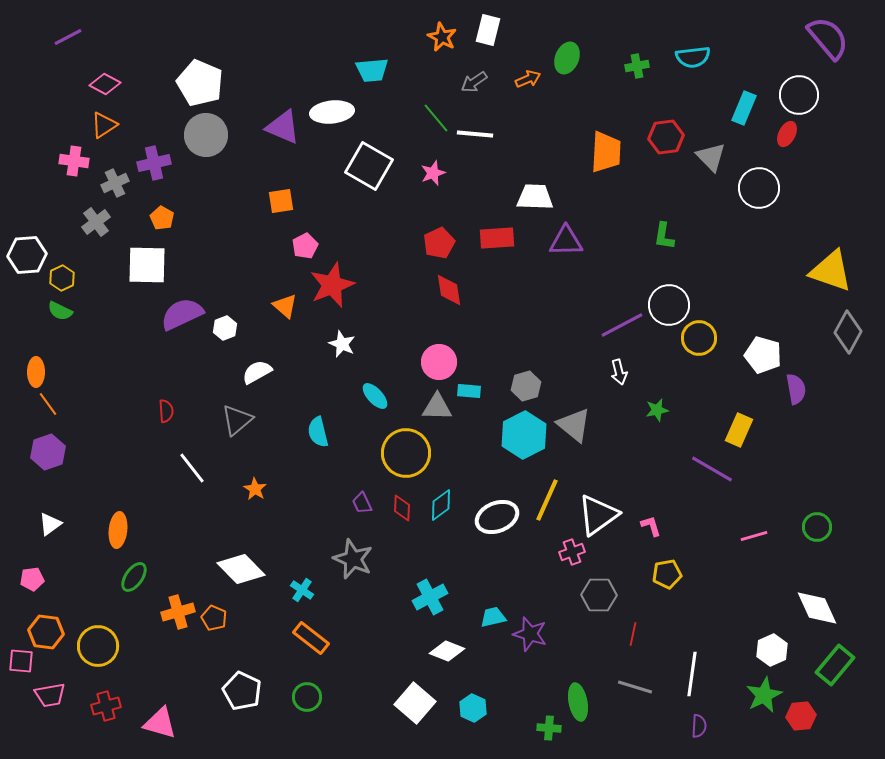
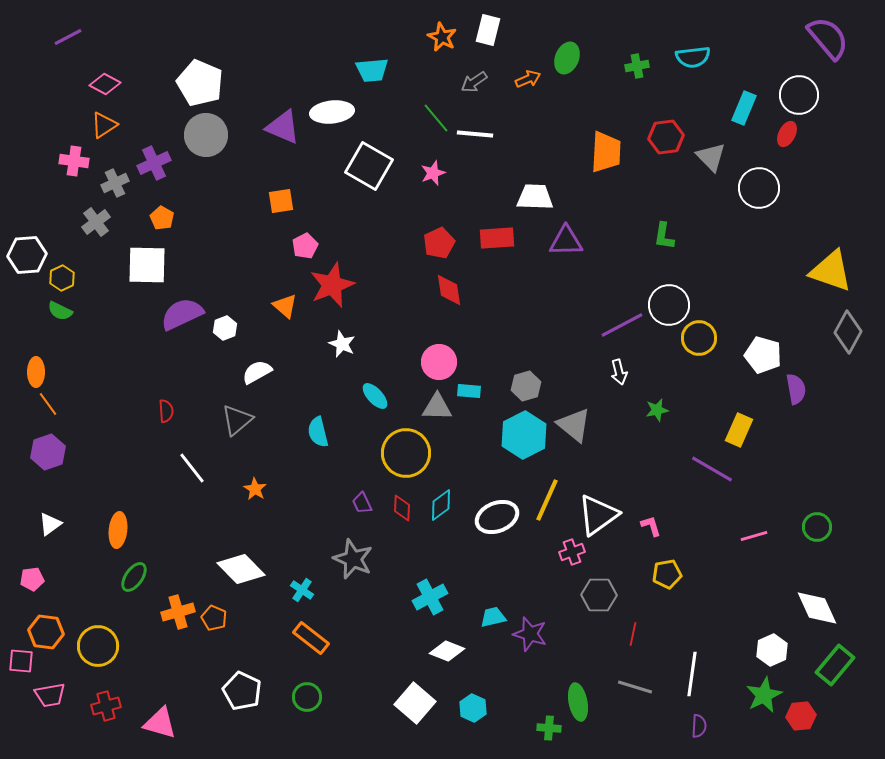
purple cross at (154, 163): rotated 12 degrees counterclockwise
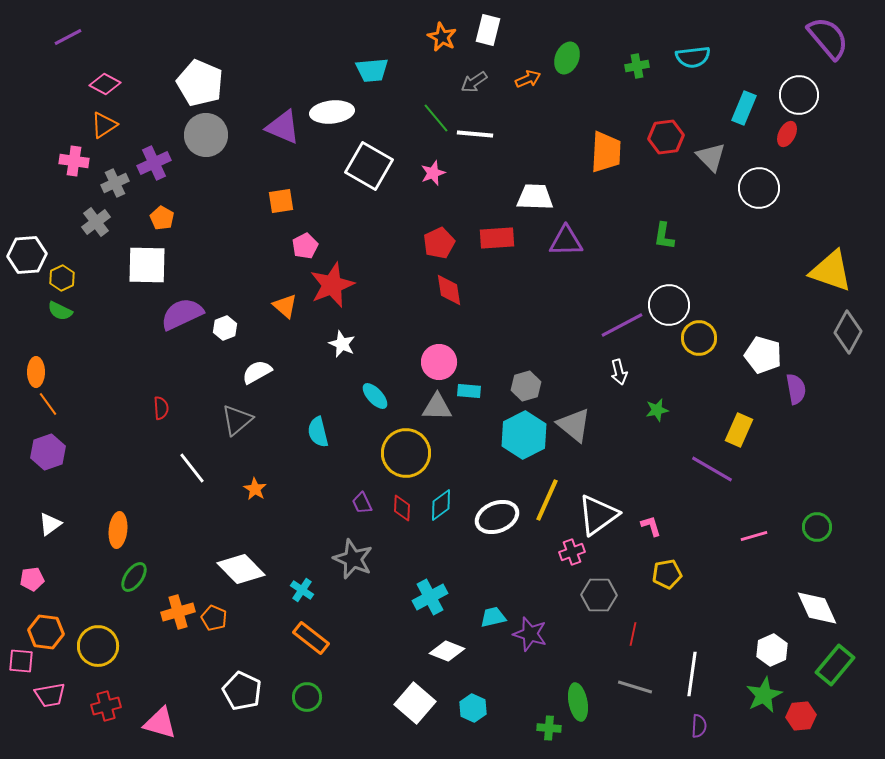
red semicircle at (166, 411): moved 5 px left, 3 px up
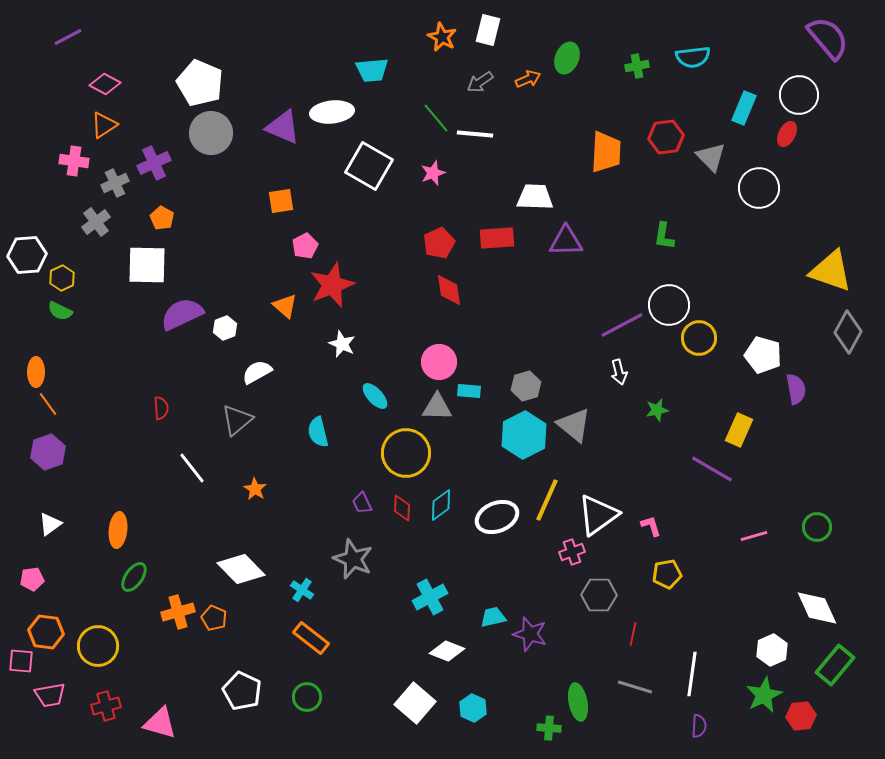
gray arrow at (474, 82): moved 6 px right
gray circle at (206, 135): moved 5 px right, 2 px up
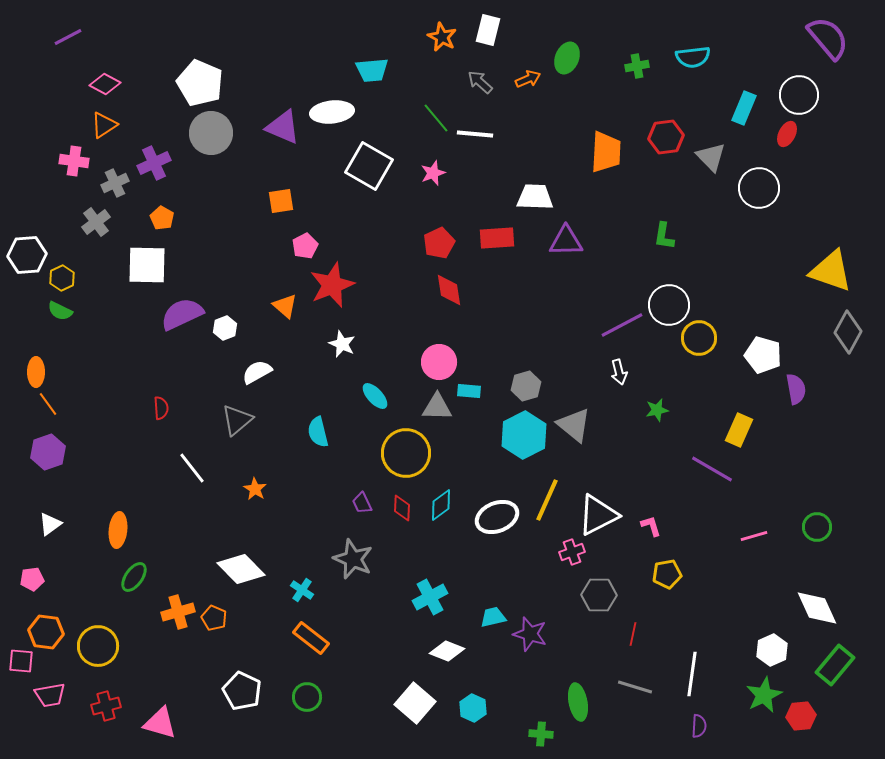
gray arrow at (480, 82): rotated 76 degrees clockwise
white triangle at (598, 515): rotated 9 degrees clockwise
green cross at (549, 728): moved 8 px left, 6 px down
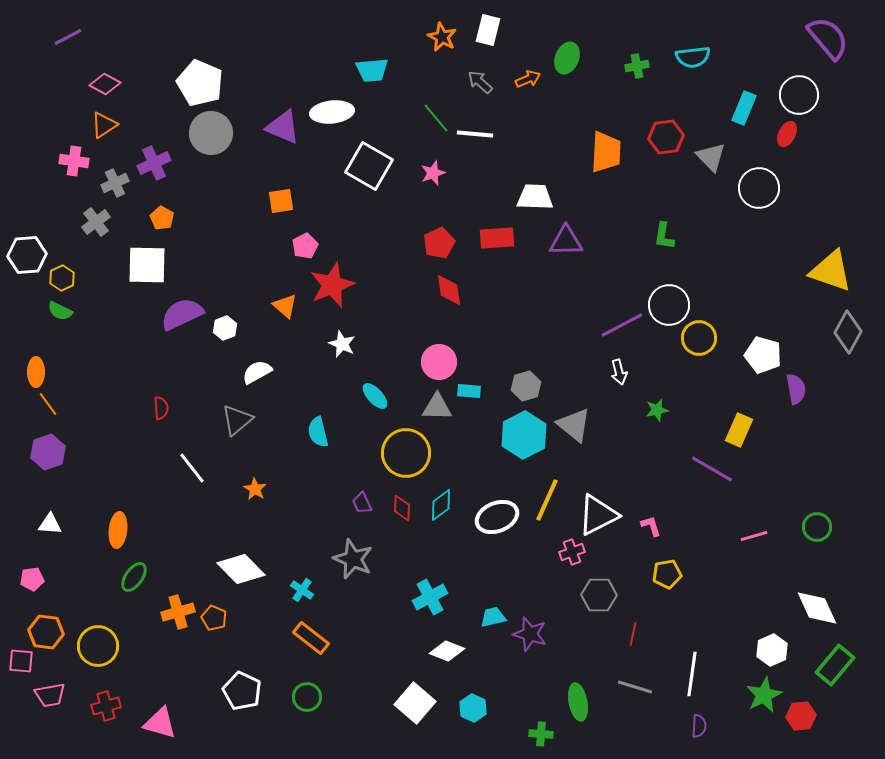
white triangle at (50, 524): rotated 40 degrees clockwise
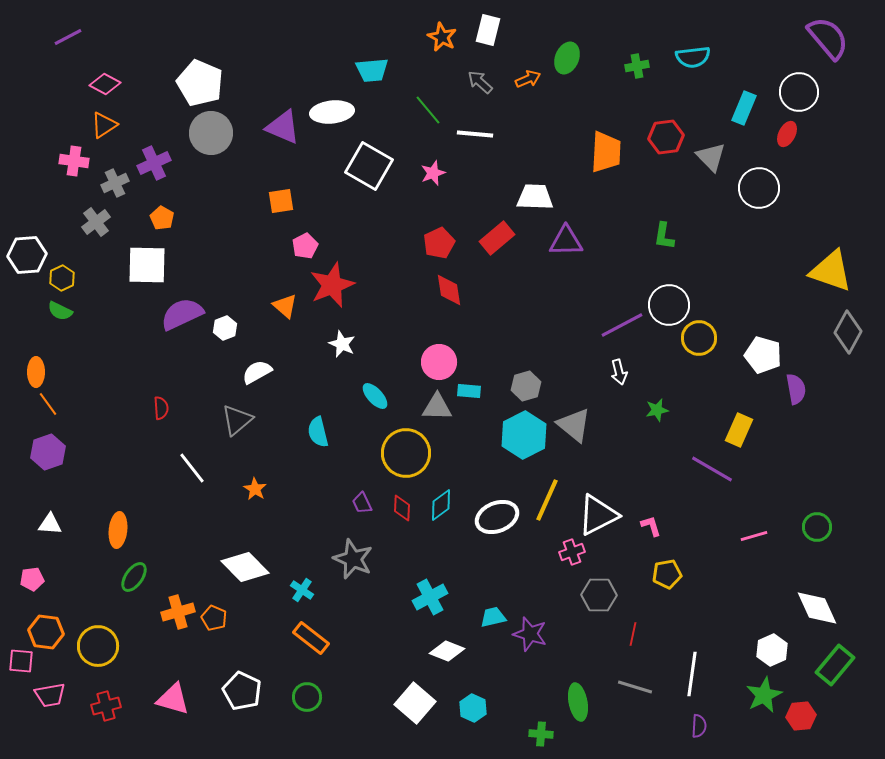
white circle at (799, 95): moved 3 px up
green line at (436, 118): moved 8 px left, 8 px up
red rectangle at (497, 238): rotated 36 degrees counterclockwise
white diamond at (241, 569): moved 4 px right, 2 px up
pink triangle at (160, 723): moved 13 px right, 24 px up
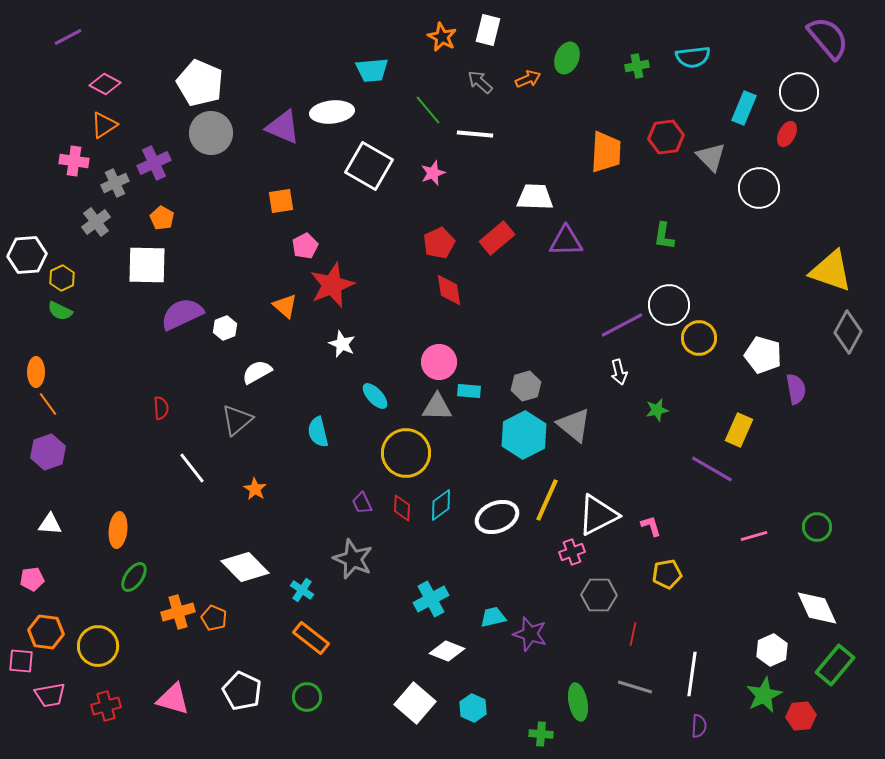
cyan cross at (430, 597): moved 1 px right, 2 px down
